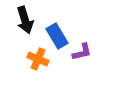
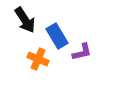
black arrow: rotated 16 degrees counterclockwise
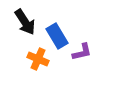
black arrow: moved 2 px down
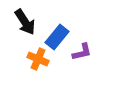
blue rectangle: moved 1 px down; rotated 70 degrees clockwise
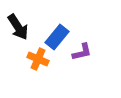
black arrow: moved 7 px left, 5 px down
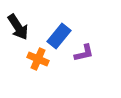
blue rectangle: moved 2 px right, 1 px up
purple L-shape: moved 2 px right, 1 px down
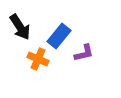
black arrow: moved 2 px right
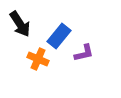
black arrow: moved 3 px up
